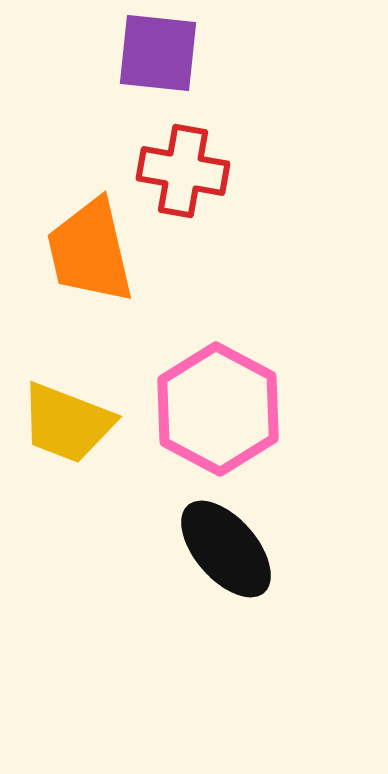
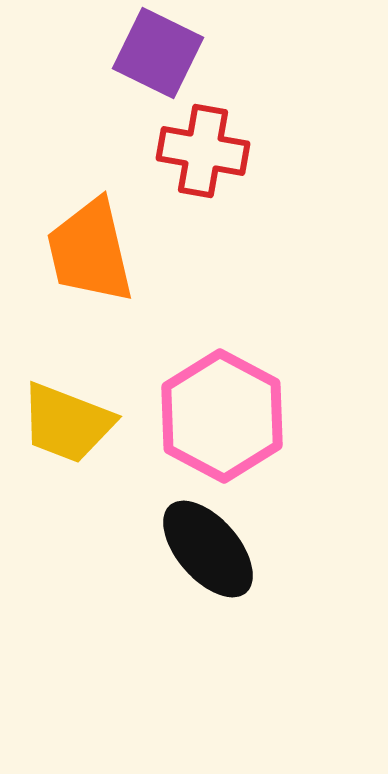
purple square: rotated 20 degrees clockwise
red cross: moved 20 px right, 20 px up
pink hexagon: moved 4 px right, 7 px down
black ellipse: moved 18 px left
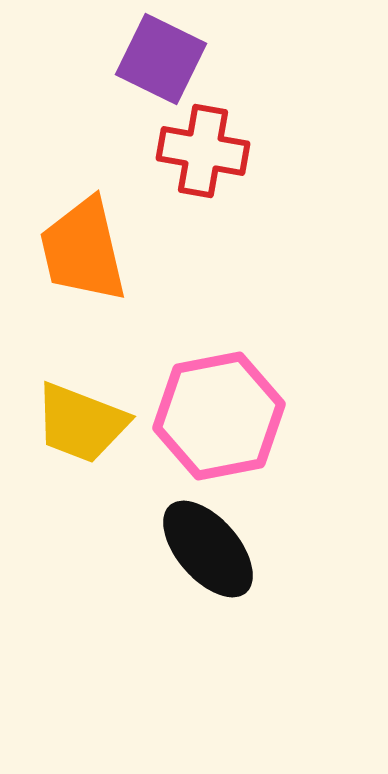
purple square: moved 3 px right, 6 px down
orange trapezoid: moved 7 px left, 1 px up
pink hexagon: moved 3 px left; rotated 21 degrees clockwise
yellow trapezoid: moved 14 px right
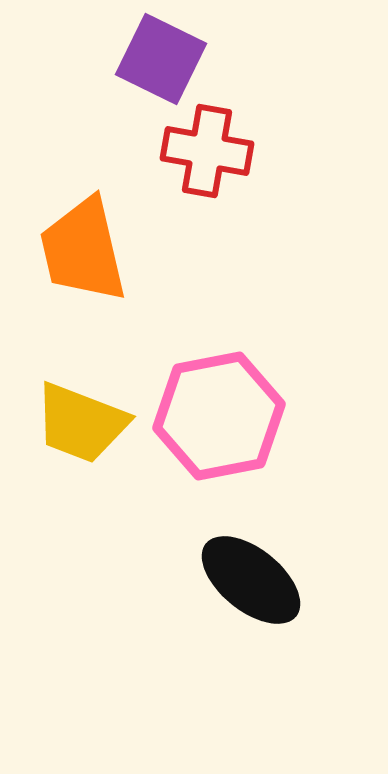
red cross: moved 4 px right
black ellipse: moved 43 px right, 31 px down; rotated 10 degrees counterclockwise
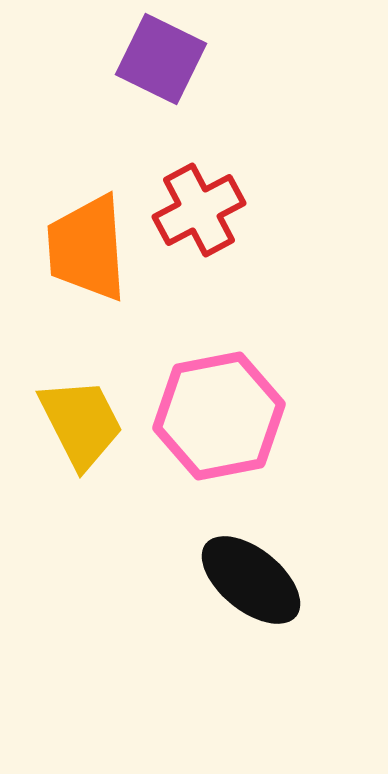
red cross: moved 8 px left, 59 px down; rotated 38 degrees counterclockwise
orange trapezoid: moved 4 px right, 2 px up; rotated 9 degrees clockwise
yellow trapezoid: rotated 138 degrees counterclockwise
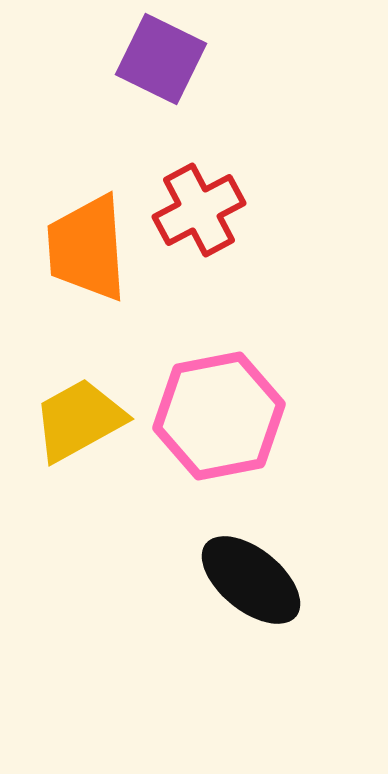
yellow trapezoid: moved 2 px left, 3 px up; rotated 92 degrees counterclockwise
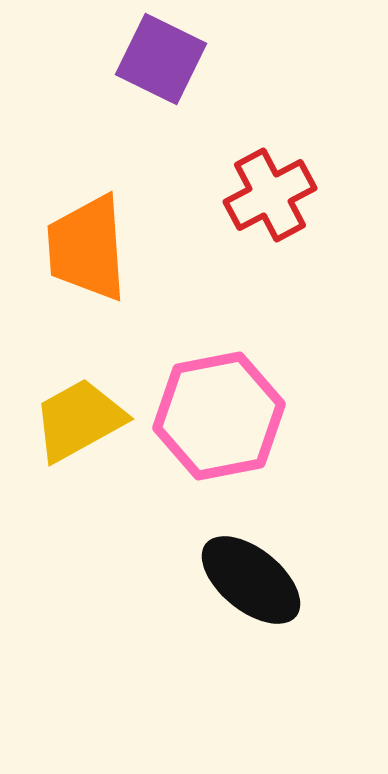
red cross: moved 71 px right, 15 px up
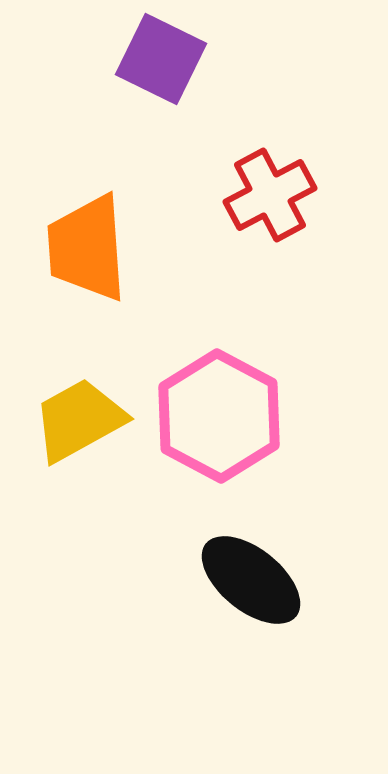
pink hexagon: rotated 21 degrees counterclockwise
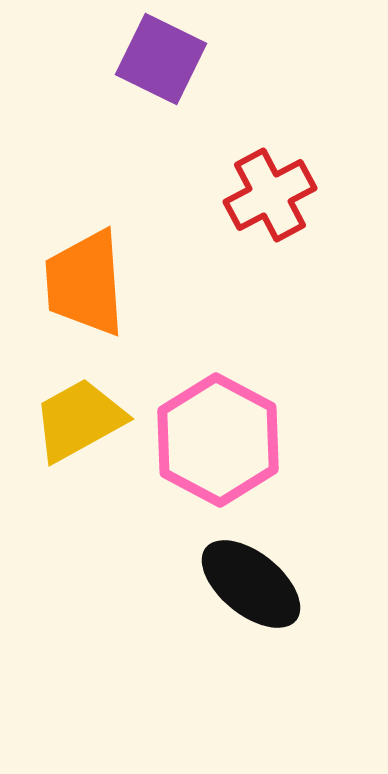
orange trapezoid: moved 2 px left, 35 px down
pink hexagon: moved 1 px left, 24 px down
black ellipse: moved 4 px down
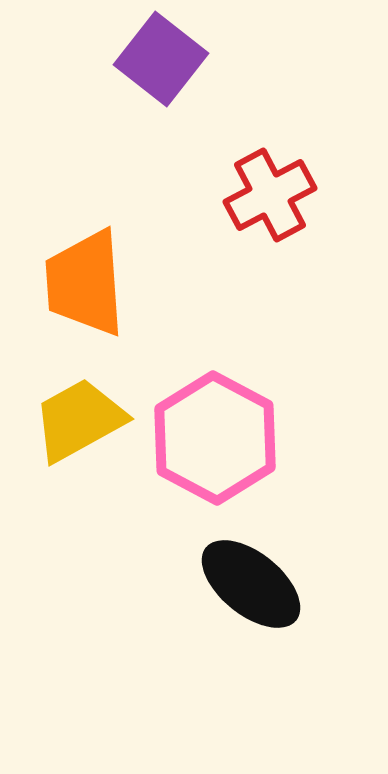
purple square: rotated 12 degrees clockwise
pink hexagon: moved 3 px left, 2 px up
